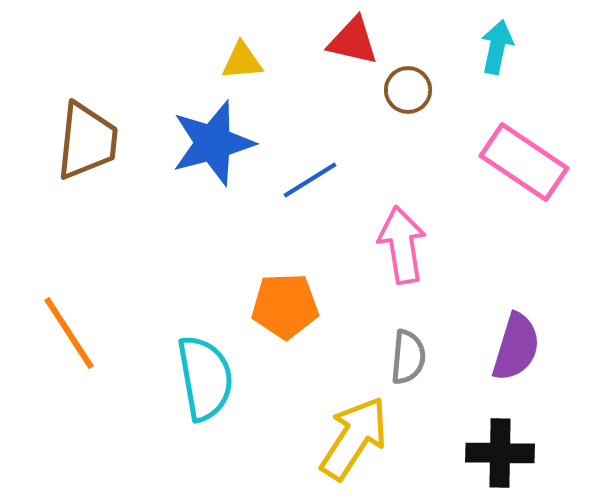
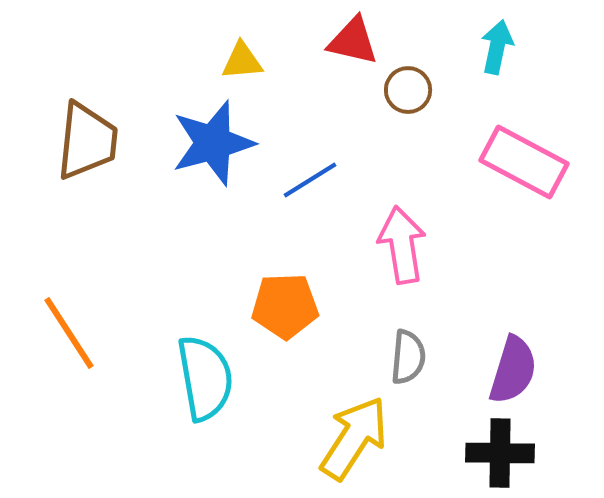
pink rectangle: rotated 6 degrees counterclockwise
purple semicircle: moved 3 px left, 23 px down
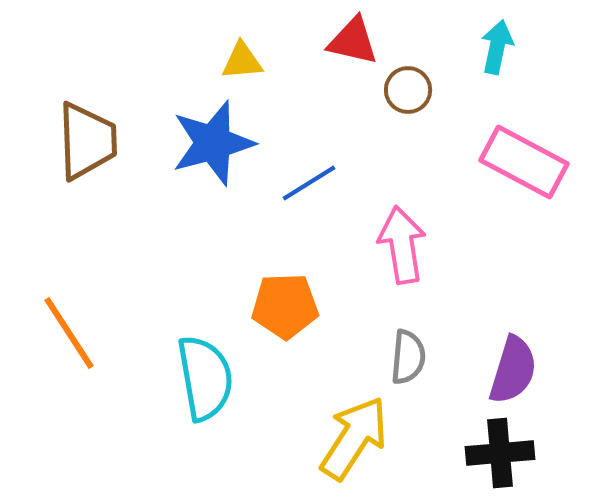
brown trapezoid: rotated 8 degrees counterclockwise
blue line: moved 1 px left, 3 px down
black cross: rotated 6 degrees counterclockwise
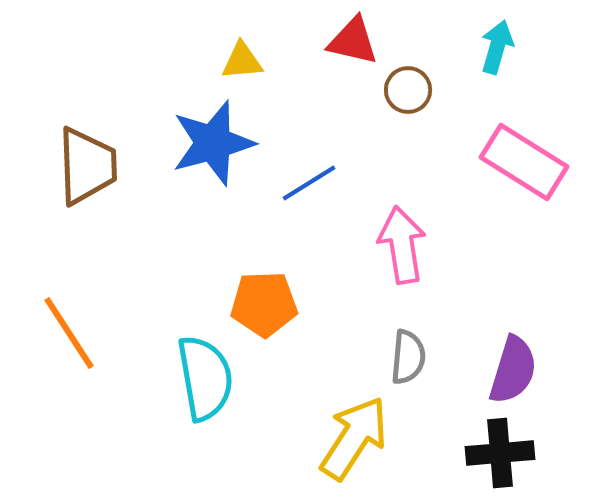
cyan arrow: rotated 4 degrees clockwise
brown trapezoid: moved 25 px down
pink rectangle: rotated 4 degrees clockwise
orange pentagon: moved 21 px left, 2 px up
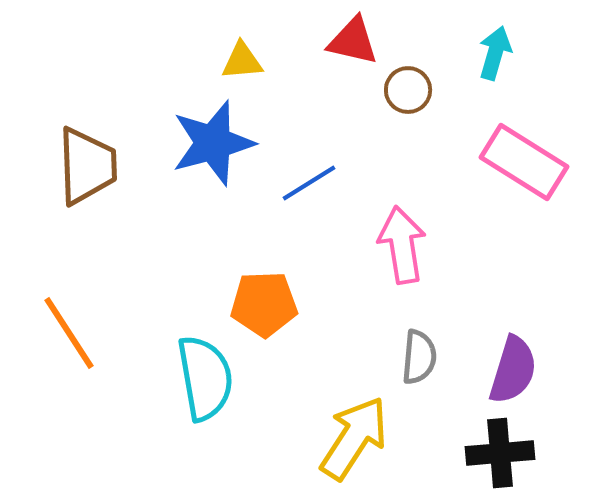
cyan arrow: moved 2 px left, 6 px down
gray semicircle: moved 11 px right
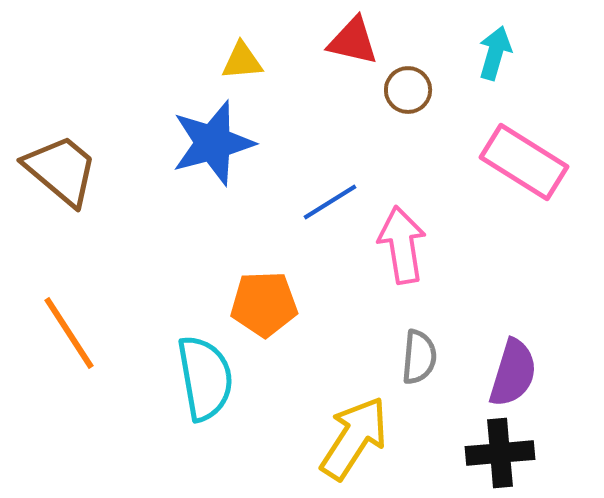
brown trapezoid: moved 26 px left, 4 px down; rotated 48 degrees counterclockwise
blue line: moved 21 px right, 19 px down
purple semicircle: moved 3 px down
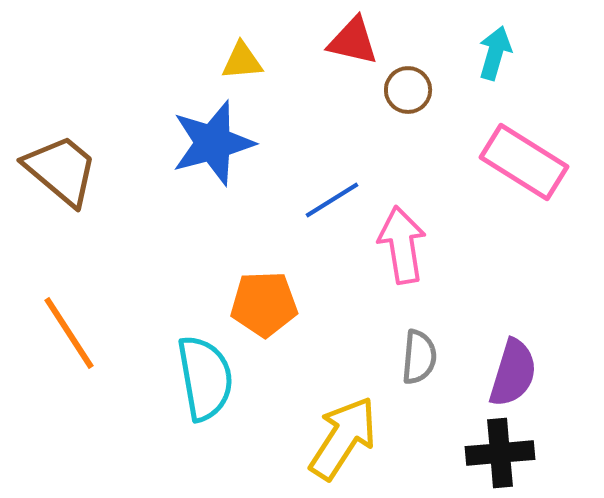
blue line: moved 2 px right, 2 px up
yellow arrow: moved 11 px left
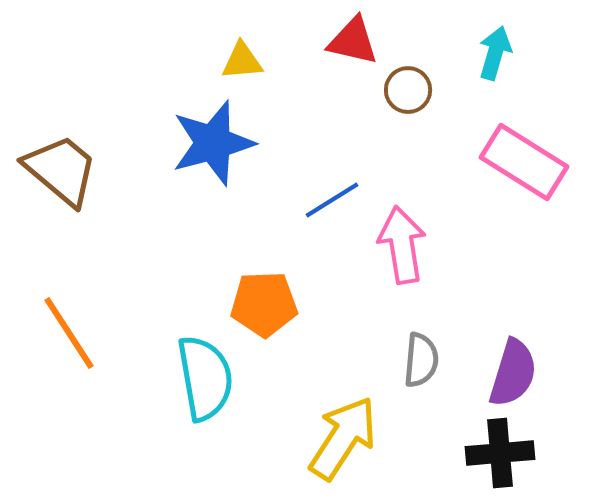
gray semicircle: moved 2 px right, 3 px down
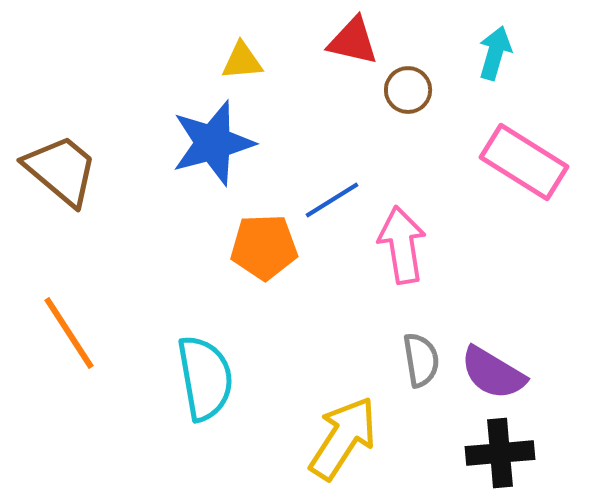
orange pentagon: moved 57 px up
gray semicircle: rotated 14 degrees counterclockwise
purple semicircle: moved 20 px left; rotated 104 degrees clockwise
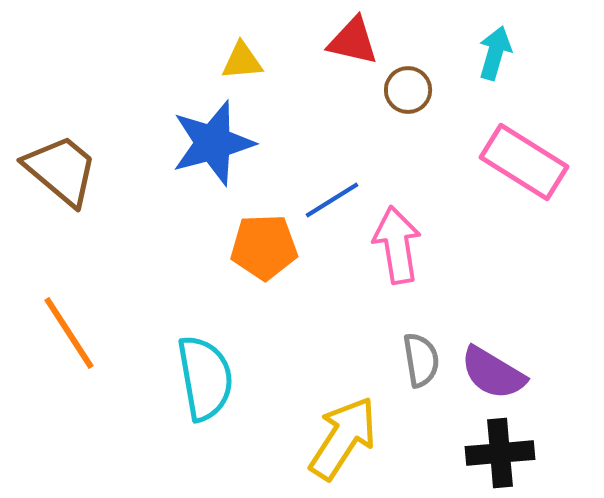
pink arrow: moved 5 px left
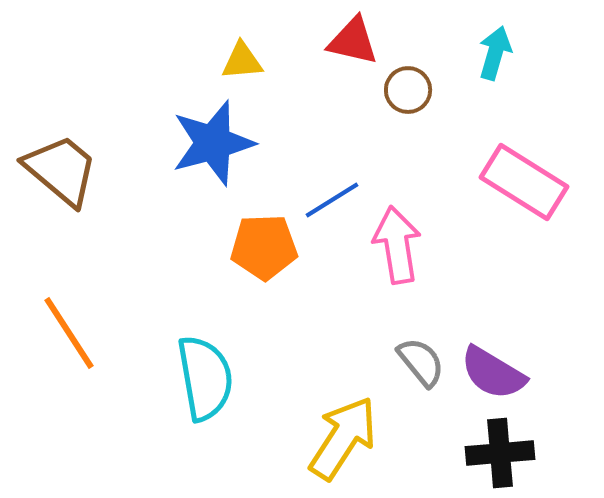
pink rectangle: moved 20 px down
gray semicircle: moved 2 px down; rotated 30 degrees counterclockwise
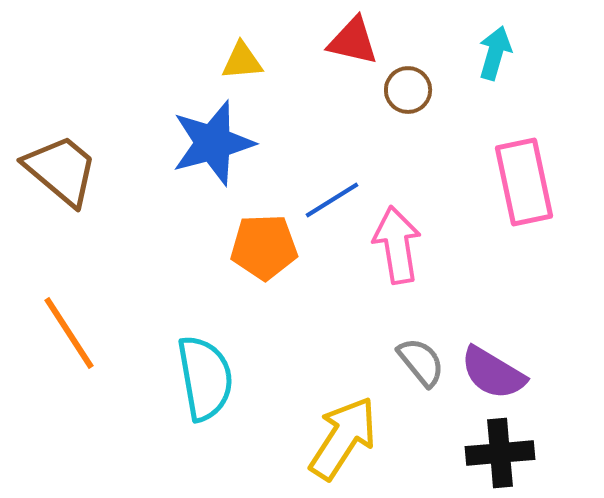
pink rectangle: rotated 46 degrees clockwise
